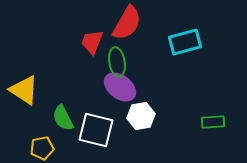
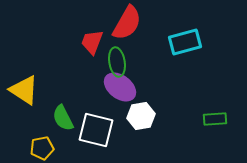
green rectangle: moved 2 px right, 3 px up
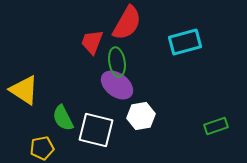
purple ellipse: moved 3 px left, 2 px up
green rectangle: moved 1 px right, 7 px down; rotated 15 degrees counterclockwise
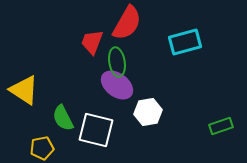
white hexagon: moved 7 px right, 4 px up
green rectangle: moved 5 px right
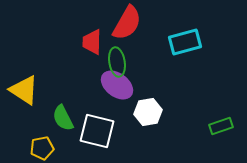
red trapezoid: rotated 20 degrees counterclockwise
white square: moved 1 px right, 1 px down
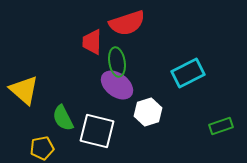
red semicircle: rotated 42 degrees clockwise
cyan rectangle: moved 3 px right, 31 px down; rotated 12 degrees counterclockwise
yellow triangle: rotated 8 degrees clockwise
white hexagon: rotated 8 degrees counterclockwise
